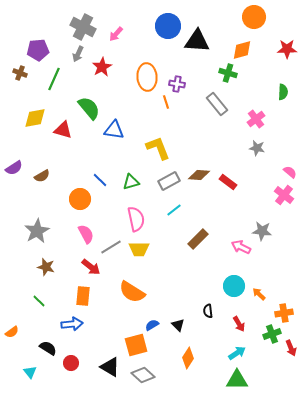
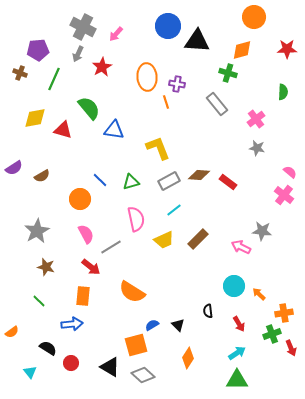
yellow trapezoid at (139, 249): moved 25 px right, 9 px up; rotated 25 degrees counterclockwise
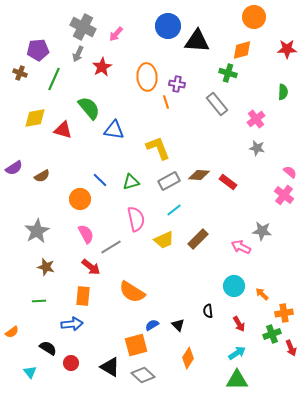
orange arrow at (259, 294): moved 3 px right
green line at (39, 301): rotated 48 degrees counterclockwise
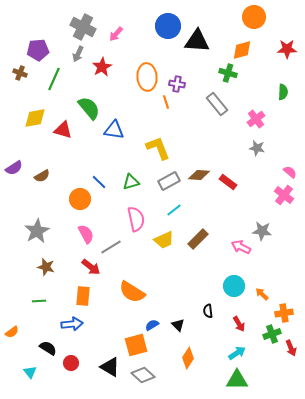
blue line at (100, 180): moved 1 px left, 2 px down
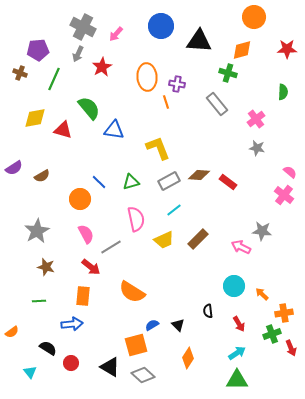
blue circle at (168, 26): moved 7 px left
black triangle at (197, 41): moved 2 px right
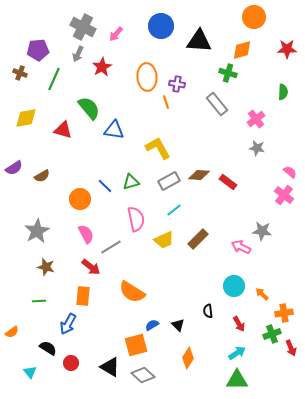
yellow diamond at (35, 118): moved 9 px left
yellow L-shape at (158, 148): rotated 8 degrees counterclockwise
blue line at (99, 182): moved 6 px right, 4 px down
blue arrow at (72, 324): moved 4 px left; rotated 125 degrees clockwise
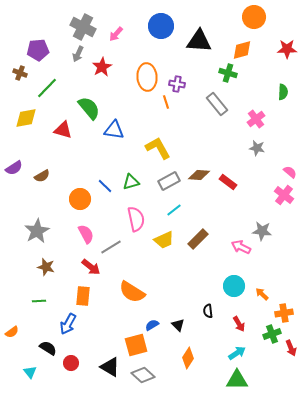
green line at (54, 79): moved 7 px left, 9 px down; rotated 20 degrees clockwise
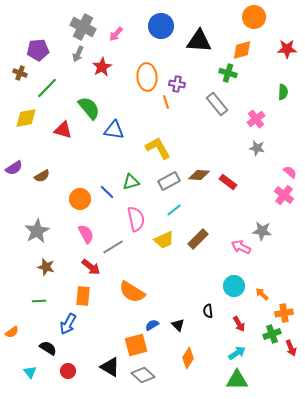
blue line at (105, 186): moved 2 px right, 6 px down
gray line at (111, 247): moved 2 px right
red circle at (71, 363): moved 3 px left, 8 px down
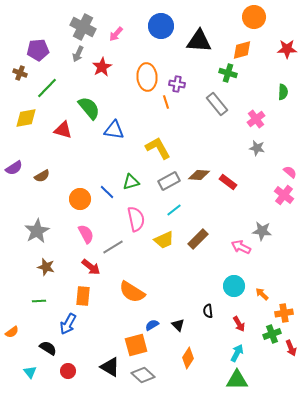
cyan arrow at (237, 353): rotated 30 degrees counterclockwise
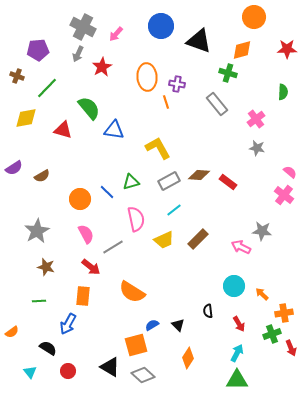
black triangle at (199, 41): rotated 16 degrees clockwise
brown cross at (20, 73): moved 3 px left, 3 px down
